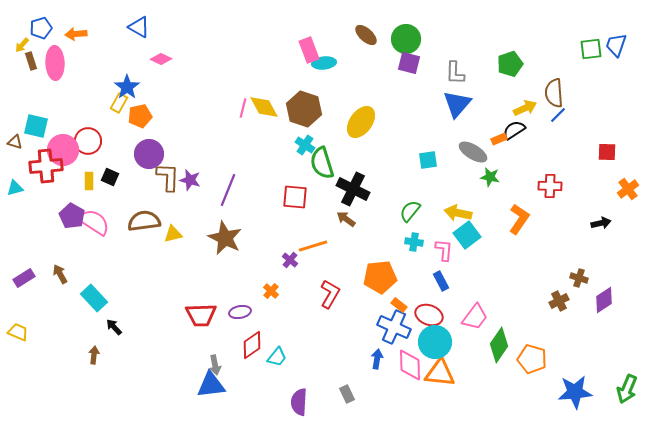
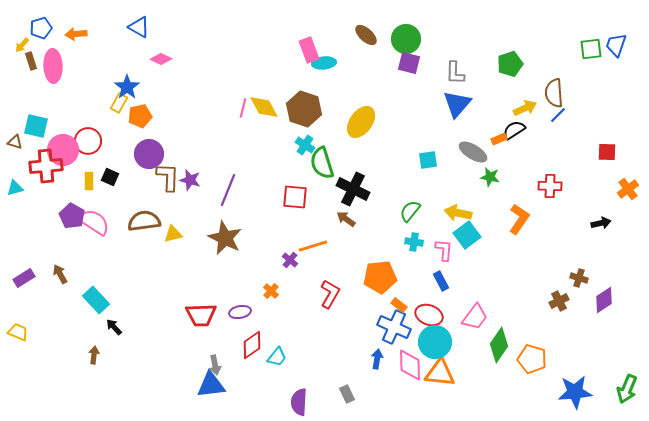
pink ellipse at (55, 63): moved 2 px left, 3 px down
cyan rectangle at (94, 298): moved 2 px right, 2 px down
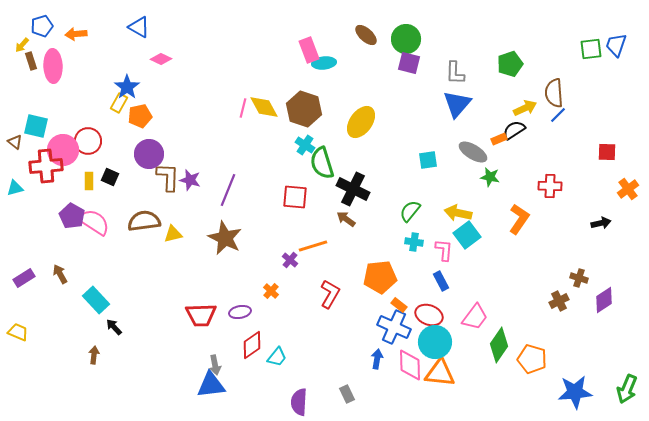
blue pentagon at (41, 28): moved 1 px right, 2 px up
brown triangle at (15, 142): rotated 21 degrees clockwise
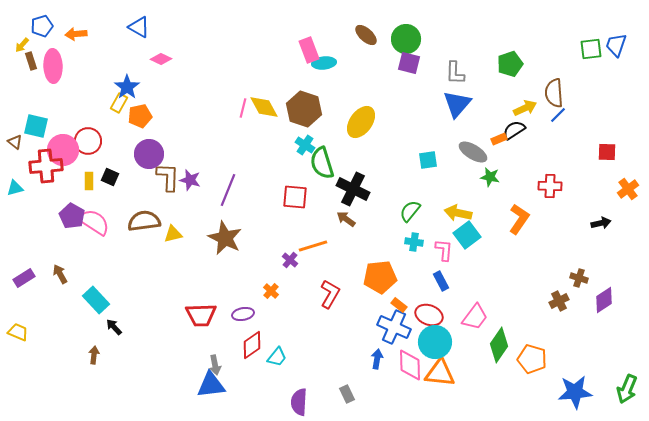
purple ellipse at (240, 312): moved 3 px right, 2 px down
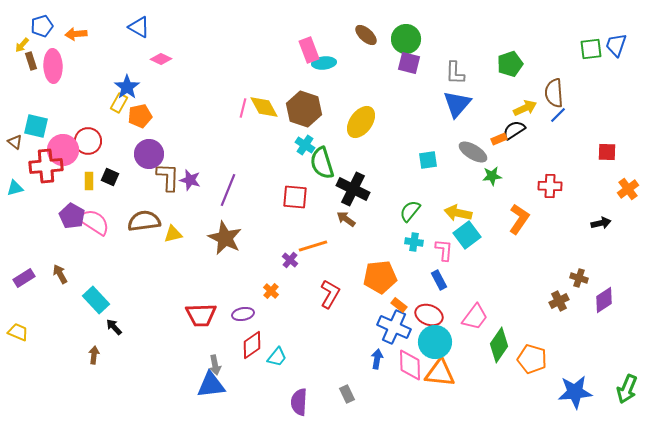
green star at (490, 177): moved 2 px right, 1 px up; rotated 18 degrees counterclockwise
blue rectangle at (441, 281): moved 2 px left, 1 px up
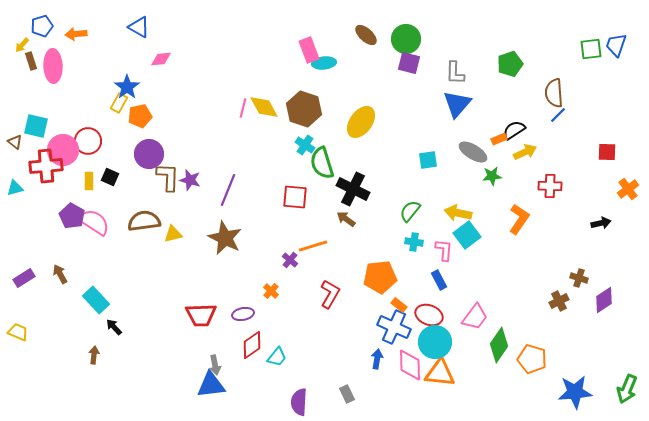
pink diamond at (161, 59): rotated 30 degrees counterclockwise
yellow arrow at (525, 108): moved 44 px down
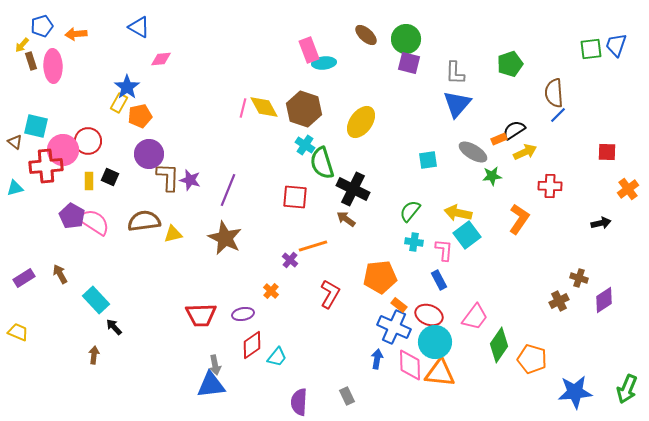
gray rectangle at (347, 394): moved 2 px down
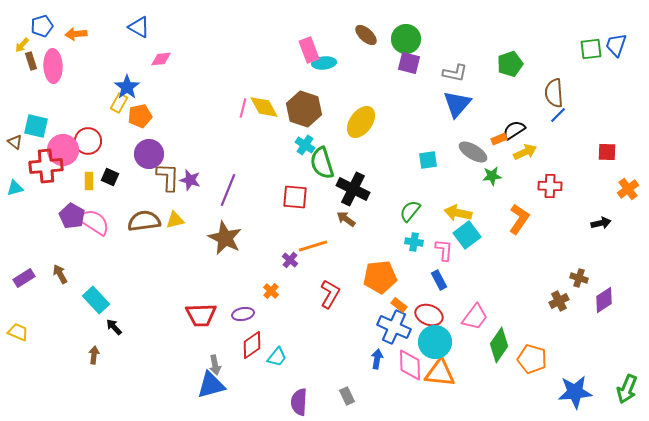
gray L-shape at (455, 73): rotated 80 degrees counterclockwise
yellow triangle at (173, 234): moved 2 px right, 14 px up
blue triangle at (211, 385): rotated 8 degrees counterclockwise
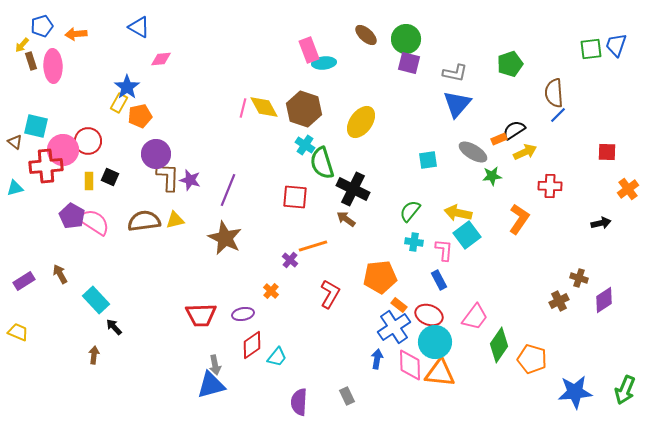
purple circle at (149, 154): moved 7 px right
purple rectangle at (24, 278): moved 3 px down
blue cross at (394, 327): rotated 32 degrees clockwise
green arrow at (627, 389): moved 2 px left, 1 px down
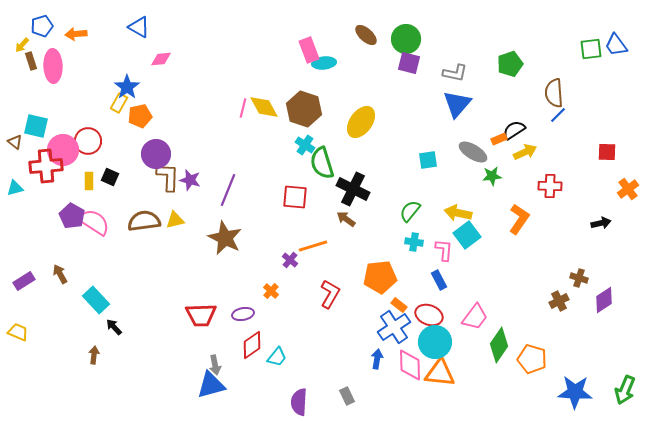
blue trapezoid at (616, 45): rotated 55 degrees counterclockwise
blue star at (575, 392): rotated 8 degrees clockwise
